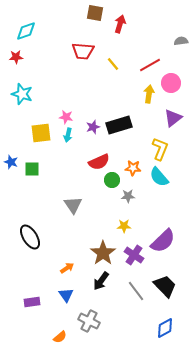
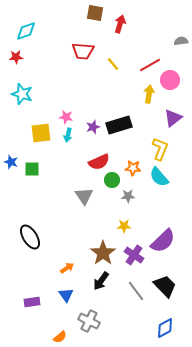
pink circle: moved 1 px left, 3 px up
gray triangle: moved 11 px right, 9 px up
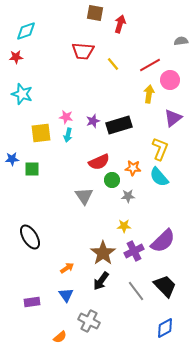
purple star: moved 6 px up
blue star: moved 1 px right, 3 px up; rotated 24 degrees counterclockwise
purple cross: moved 4 px up; rotated 30 degrees clockwise
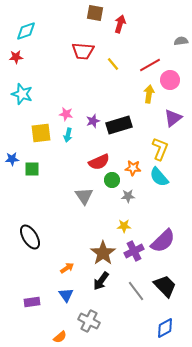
pink star: moved 3 px up
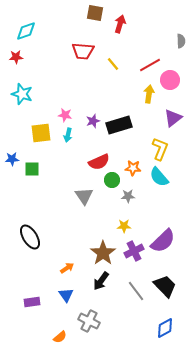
gray semicircle: rotated 96 degrees clockwise
pink star: moved 1 px left, 1 px down
